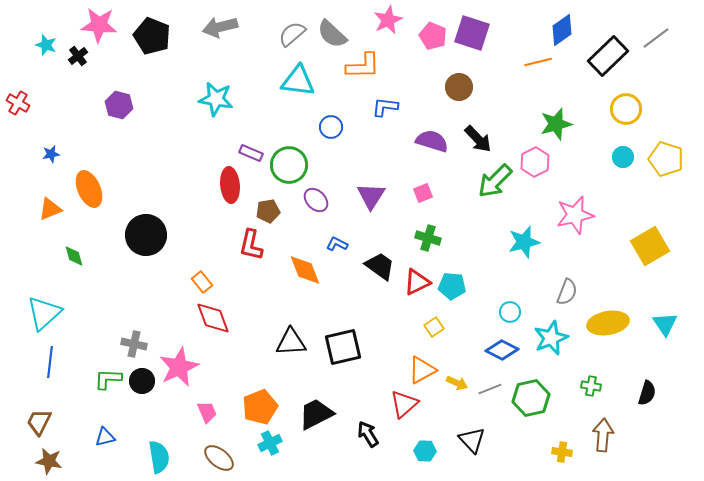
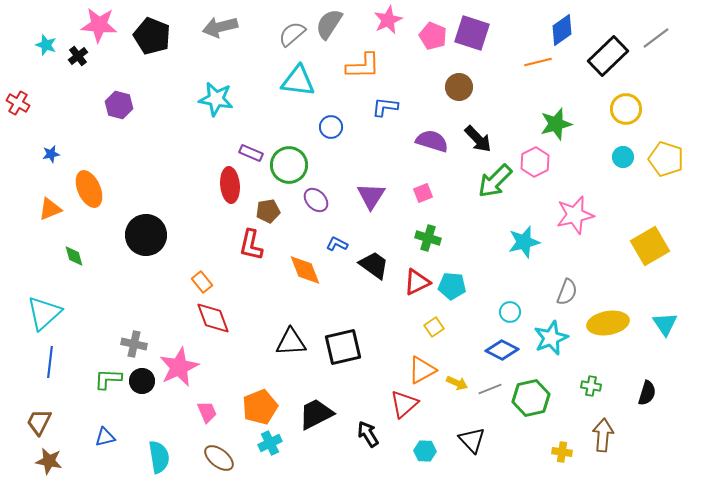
gray semicircle at (332, 34): moved 3 px left, 10 px up; rotated 80 degrees clockwise
black trapezoid at (380, 266): moved 6 px left, 1 px up
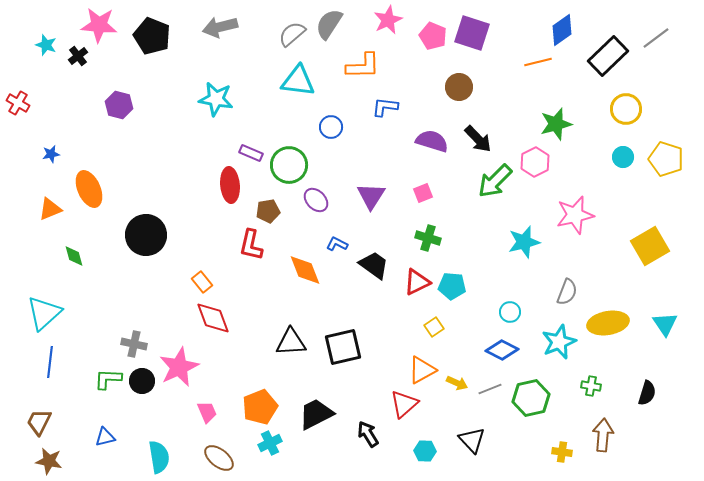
cyan star at (551, 338): moved 8 px right, 4 px down
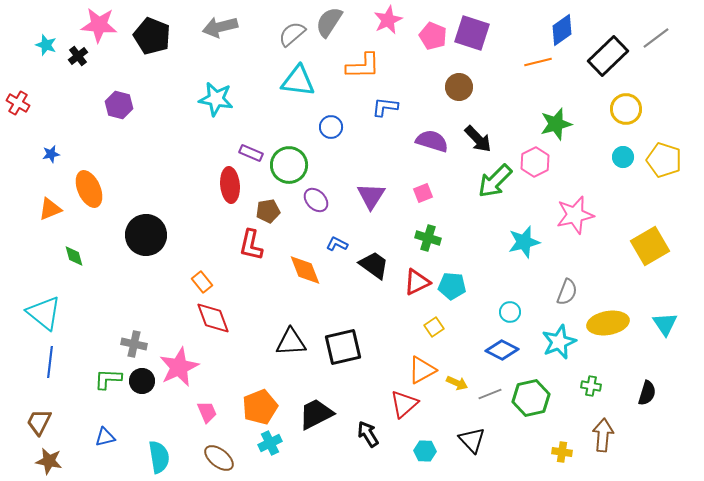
gray semicircle at (329, 24): moved 2 px up
yellow pentagon at (666, 159): moved 2 px left, 1 px down
cyan triangle at (44, 313): rotated 39 degrees counterclockwise
gray line at (490, 389): moved 5 px down
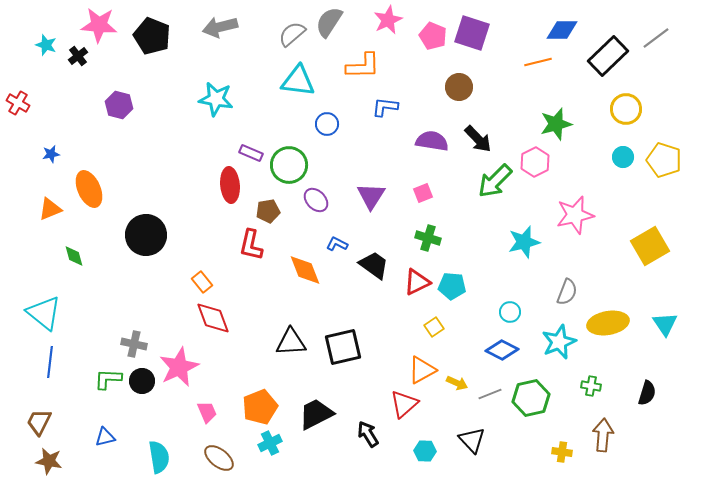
blue diamond at (562, 30): rotated 36 degrees clockwise
blue circle at (331, 127): moved 4 px left, 3 px up
purple semicircle at (432, 141): rotated 8 degrees counterclockwise
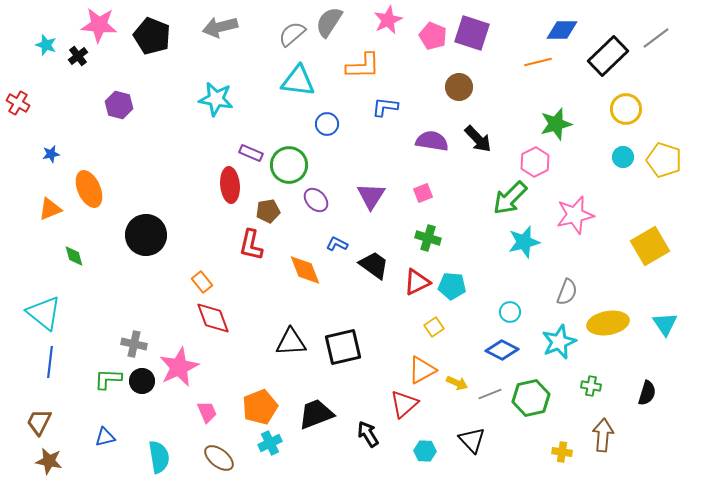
green arrow at (495, 181): moved 15 px right, 17 px down
black trapezoid at (316, 414): rotated 6 degrees clockwise
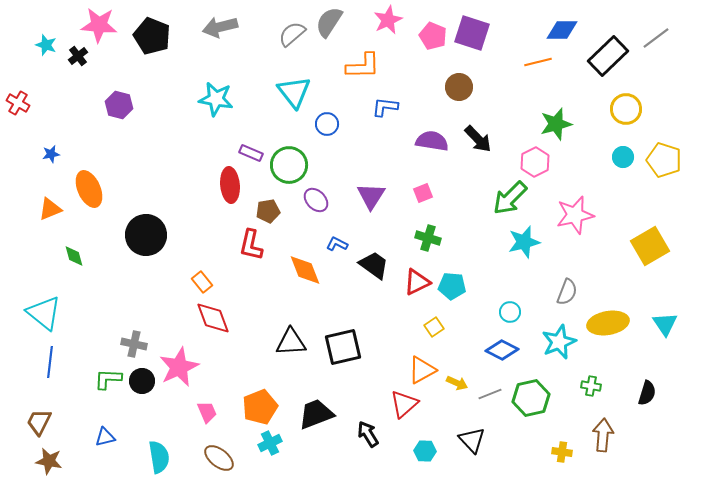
cyan triangle at (298, 81): moved 4 px left, 11 px down; rotated 45 degrees clockwise
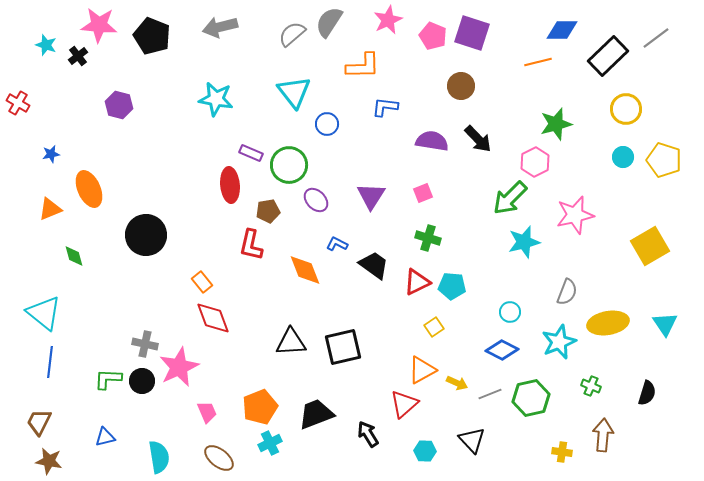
brown circle at (459, 87): moved 2 px right, 1 px up
gray cross at (134, 344): moved 11 px right
green cross at (591, 386): rotated 12 degrees clockwise
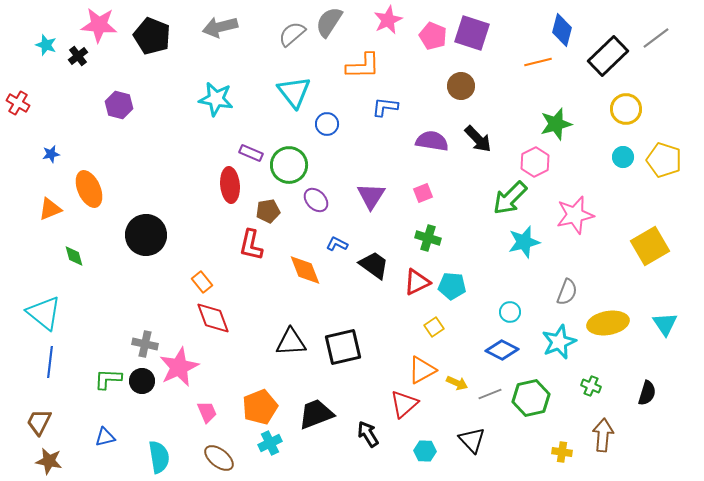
blue diamond at (562, 30): rotated 76 degrees counterclockwise
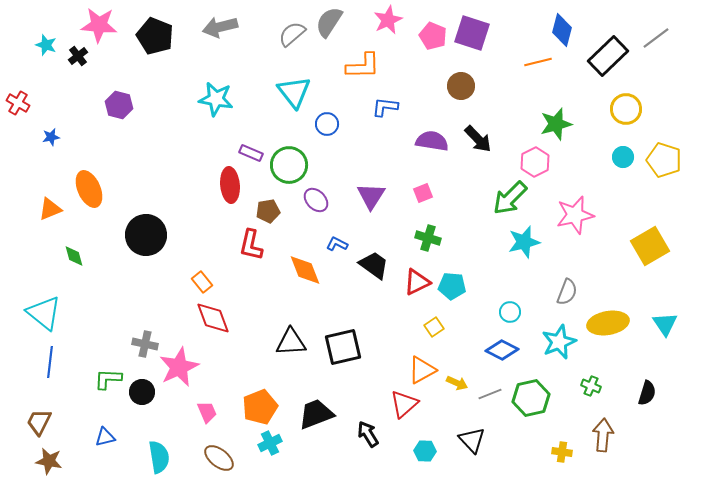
black pentagon at (152, 36): moved 3 px right
blue star at (51, 154): moved 17 px up
black circle at (142, 381): moved 11 px down
